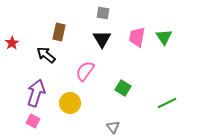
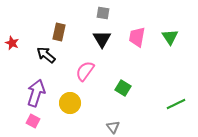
green triangle: moved 6 px right
red star: rotated 16 degrees counterclockwise
green line: moved 9 px right, 1 px down
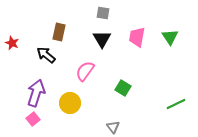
pink square: moved 2 px up; rotated 24 degrees clockwise
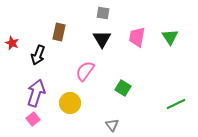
black arrow: moved 8 px left; rotated 108 degrees counterclockwise
gray triangle: moved 1 px left, 2 px up
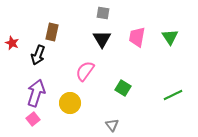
brown rectangle: moved 7 px left
green line: moved 3 px left, 9 px up
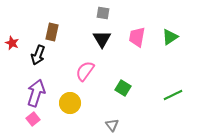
green triangle: rotated 30 degrees clockwise
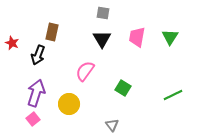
green triangle: rotated 24 degrees counterclockwise
yellow circle: moved 1 px left, 1 px down
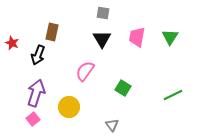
yellow circle: moved 3 px down
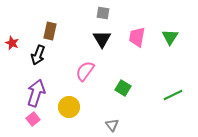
brown rectangle: moved 2 px left, 1 px up
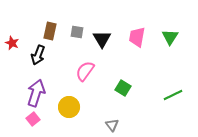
gray square: moved 26 px left, 19 px down
